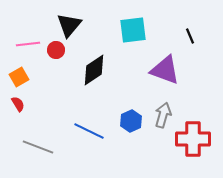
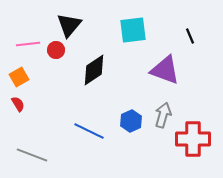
gray line: moved 6 px left, 8 px down
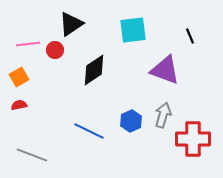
black triangle: moved 2 px right, 1 px up; rotated 16 degrees clockwise
red circle: moved 1 px left
red semicircle: moved 1 px right, 1 px down; rotated 70 degrees counterclockwise
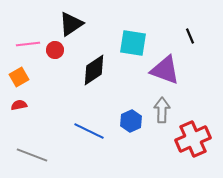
cyan square: moved 13 px down; rotated 16 degrees clockwise
gray arrow: moved 1 px left, 5 px up; rotated 15 degrees counterclockwise
red cross: rotated 24 degrees counterclockwise
